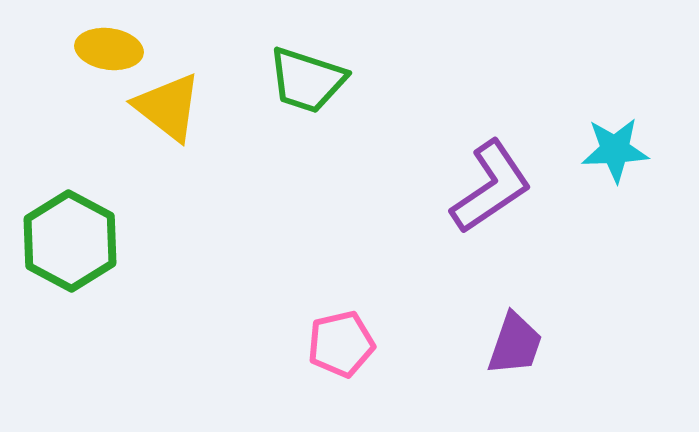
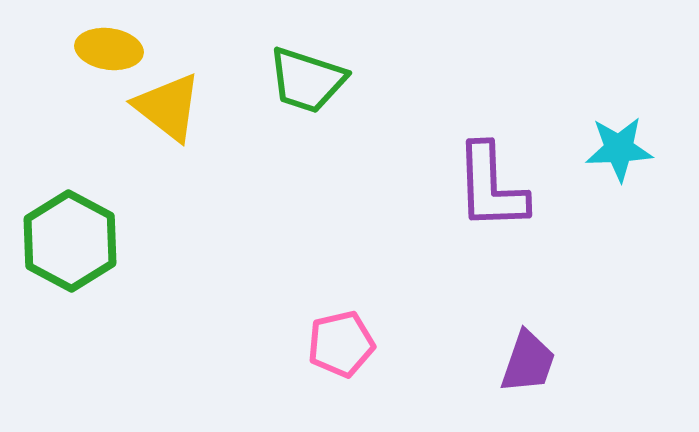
cyan star: moved 4 px right, 1 px up
purple L-shape: rotated 122 degrees clockwise
purple trapezoid: moved 13 px right, 18 px down
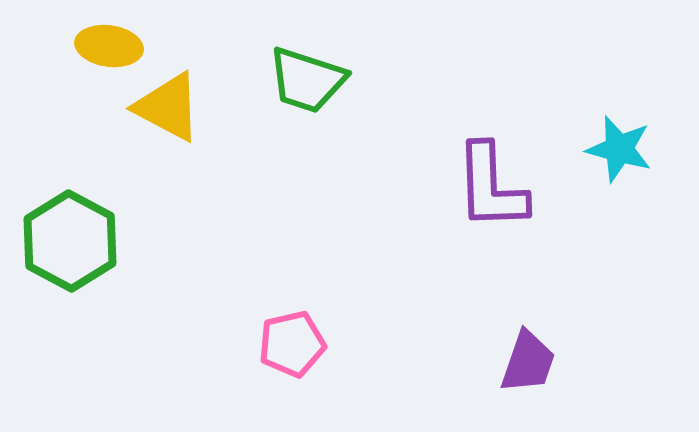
yellow ellipse: moved 3 px up
yellow triangle: rotated 10 degrees counterclockwise
cyan star: rotated 18 degrees clockwise
pink pentagon: moved 49 px left
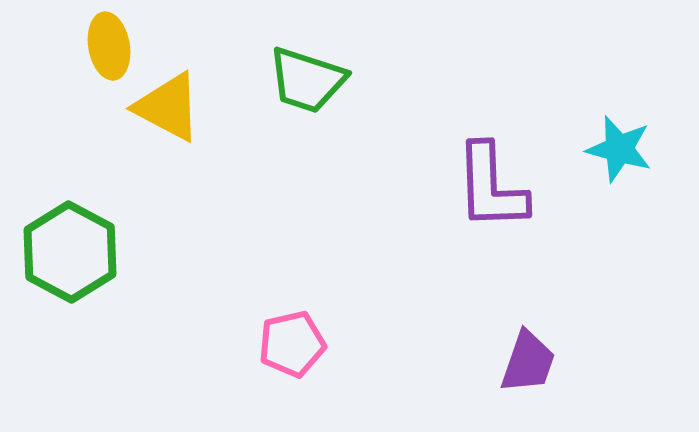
yellow ellipse: rotated 72 degrees clockwise
green hexagon: moved 11 px down
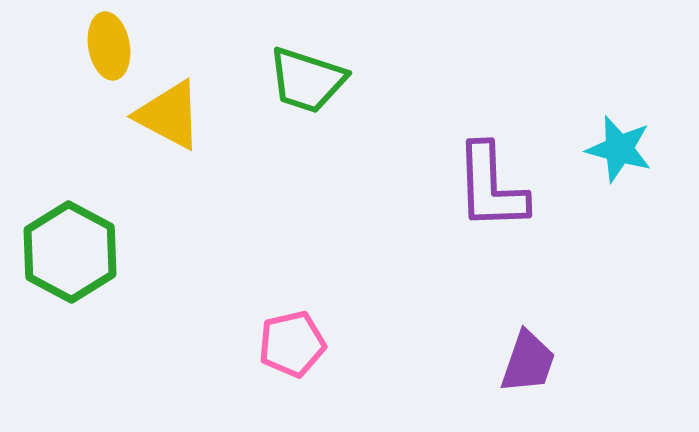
yellow triangle: moved 1 px right, 8 px down
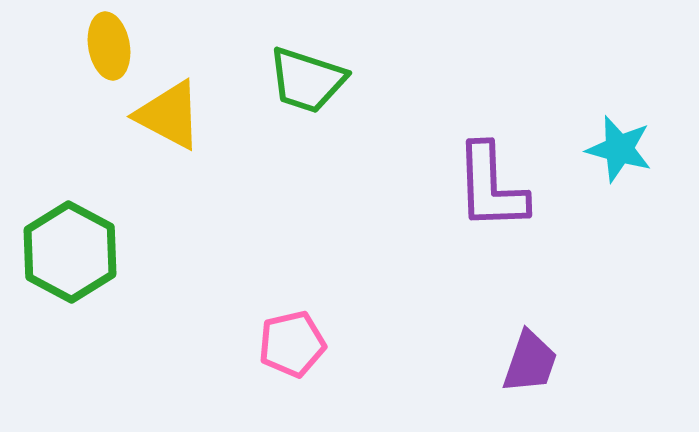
purple trapezoid: moved 2 px right
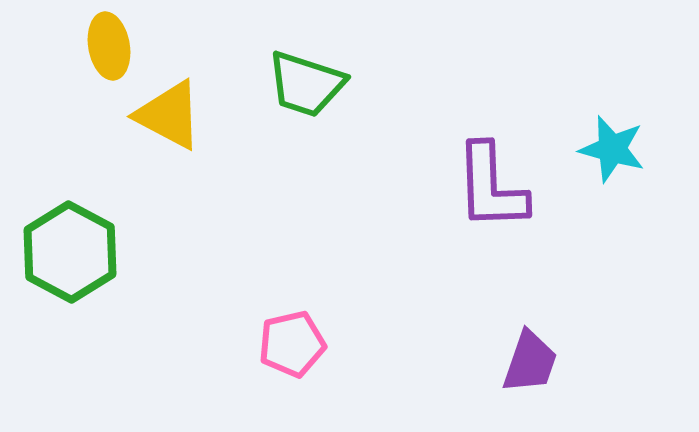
green trapezoid: moved 1 px left, 4 px down
cyan star: moved 7 px left
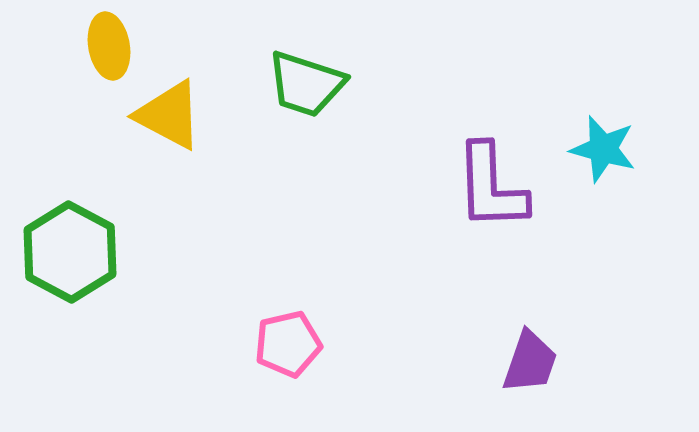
cyan star: moved 9 px left
pink pentagon: moved 4 px left
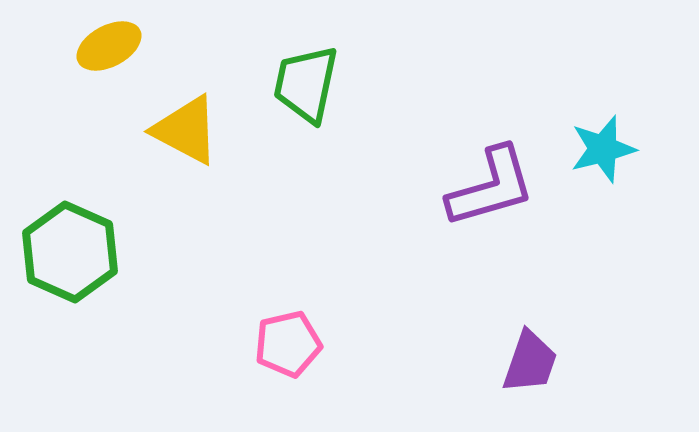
yellow ellipse: rotated 72 degrees clockwise
green trapezoid: rotated 84 degrees clockwise
yellow triangle: moved 17 px right, 15 px down
cyan star: rotated 30 degrees counterclockwise
purple L-shape: rotated 104 degrees counterclockwise
green hexagon: rotated 4 degrees counterclockwise
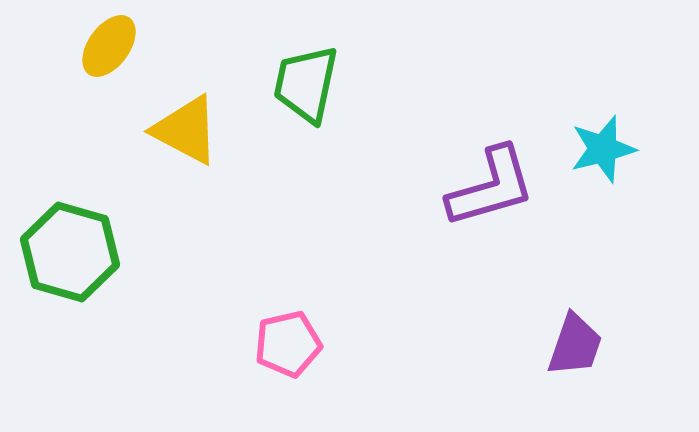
yellow ellipse: rotated 26 degrees counterclockwise
green hexagon: rotated 8 degrees counterclockwise
purple trapezoid: moved 45 px right, 17 px up
